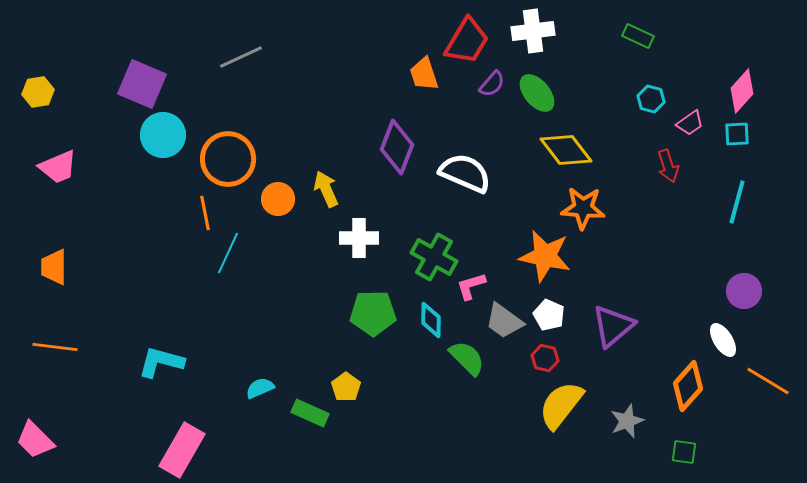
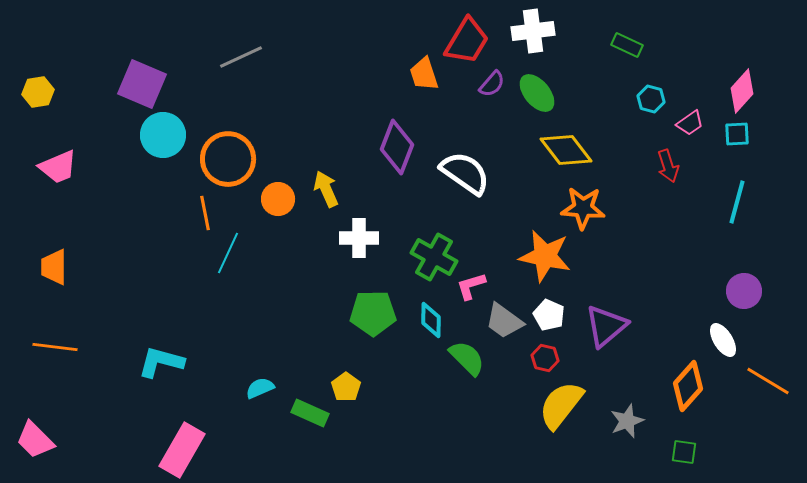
green rectangle at (638, 36): moved 11 px left, 9 px down
white semicircle at (465, 173): rotated 12 degrees clockwise
purple triangle at (613, 326): moved 7 px left
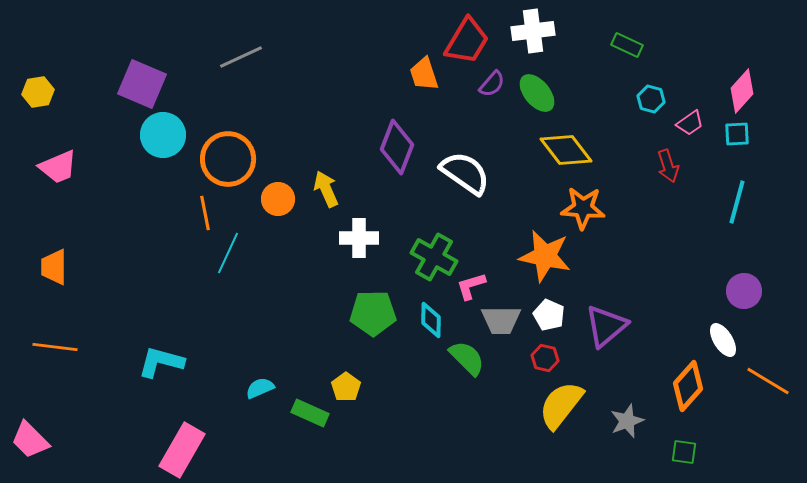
gray trapezoid at (504, 321): moved 3 px left, 1 px up; rotated 36 degrees counterclockwise
pink trapezoid at (35, 440): moved 5 px left
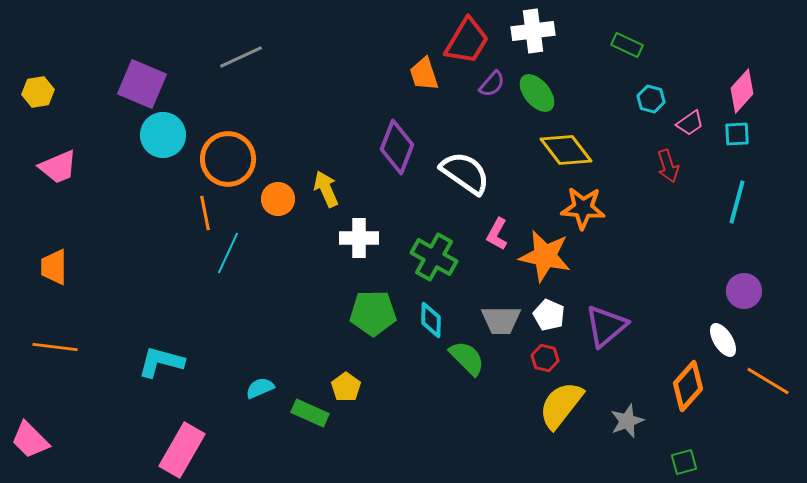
pink L-shape at (471, 286): moved 26 px right, 52 px up; rotated 44 degrees counterclockwise
green square at (684, 452): moved 10 px down; rotated 24 degrees counterclockwise
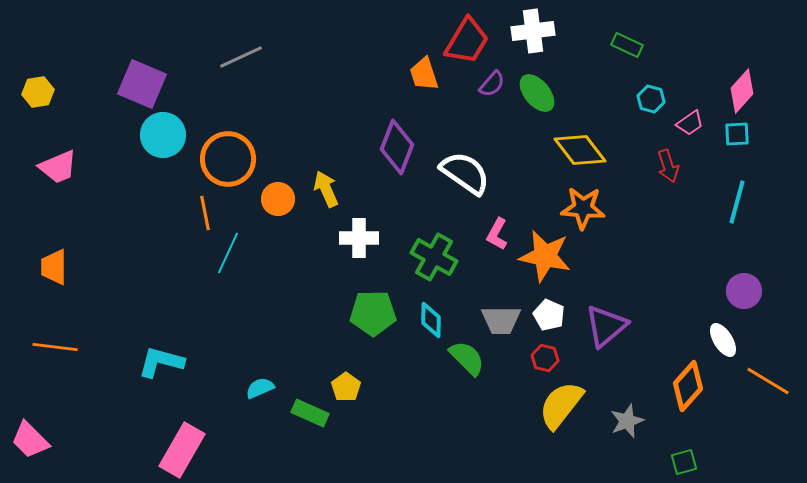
yellow diamond at (566, 150): moved 14 px right
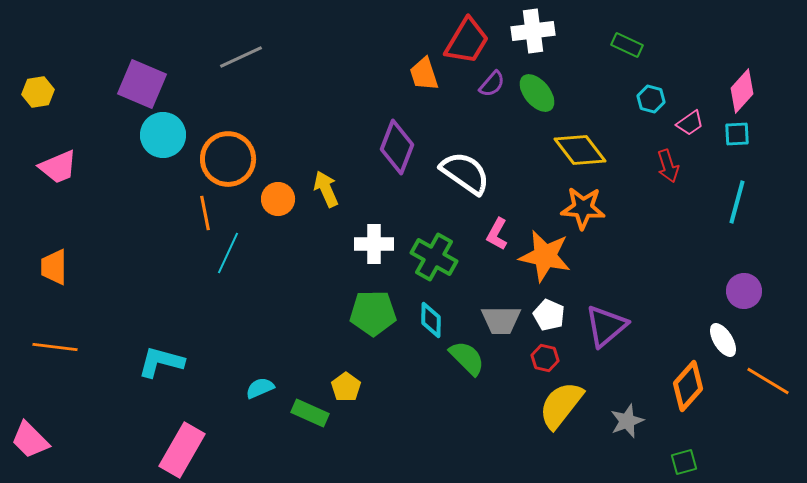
white cross at (359, 238): moved 15 px right, 6 px down
